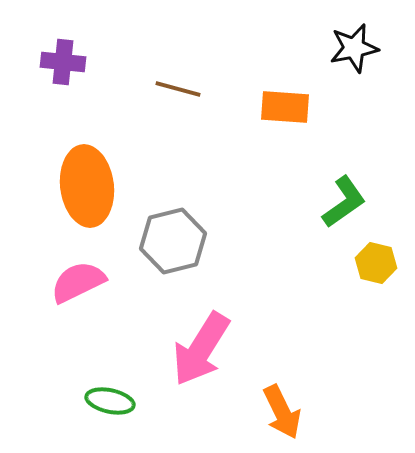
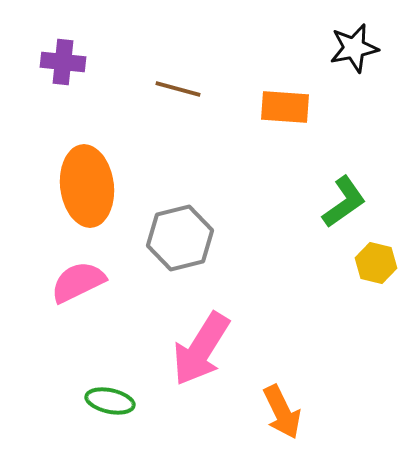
gray hexagon: moved 7 px right, 3 px up
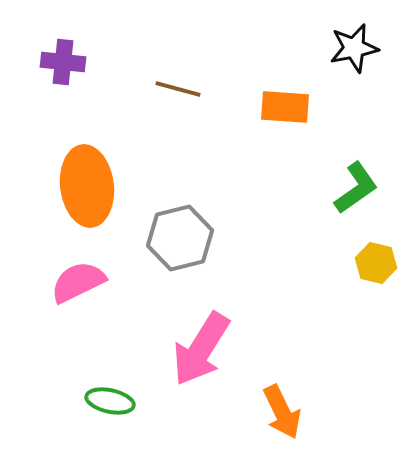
green L-shape: moved 12 px right, 14 px up
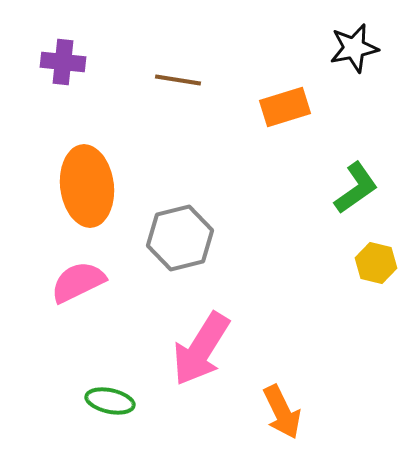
brown line: moved 9 px up; rotated 6 degrees counterclockwise
orange rectangle: rotated 21 degrees counterclockwise
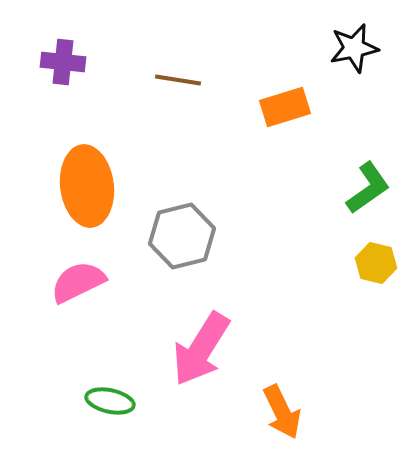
green L-shape: moved 12 px right
gray hexagon: moved 2 px right, 2 px up
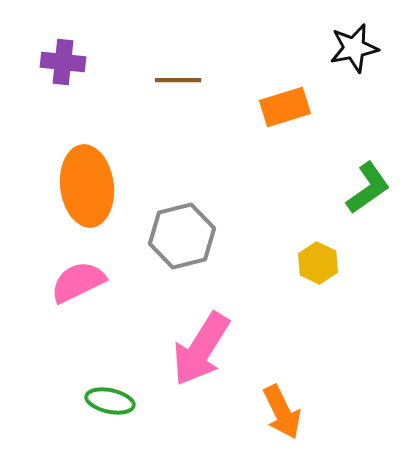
brown line: rotated 9 degrees counterclockwise
yellow hexagon: moved 58 px left; rotated 12 degrees clockwise
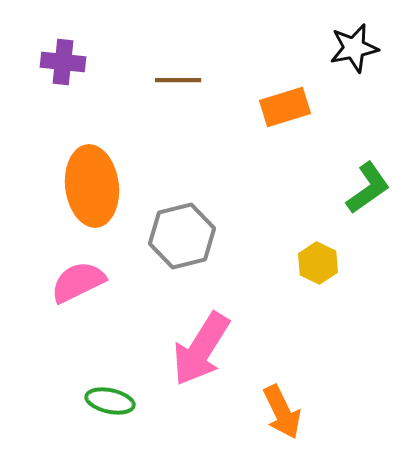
orange ellipse: moved 5 px right
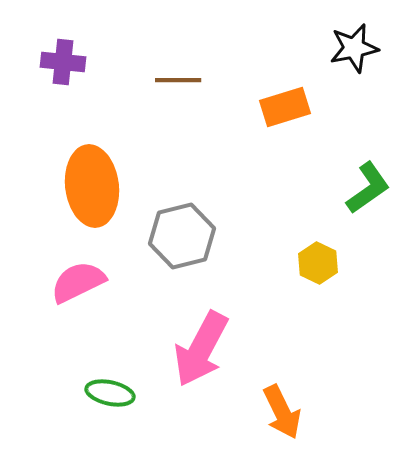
pink arrow: rotated 4 degrees counterclockwise
green ellipse: moved 8 px up
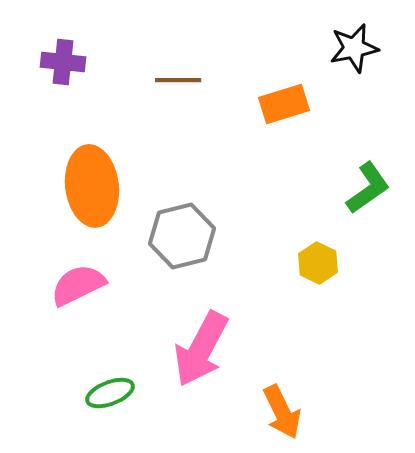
orange rectangle: moved 1 px left, 3 px up
pink semicircle: moved 3 px down
green ellipse: rotated 33 degrees counterclockwise
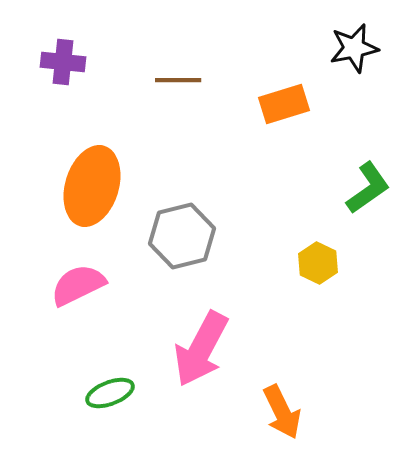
orange ellipse: rotated 24 degrees clockwise
